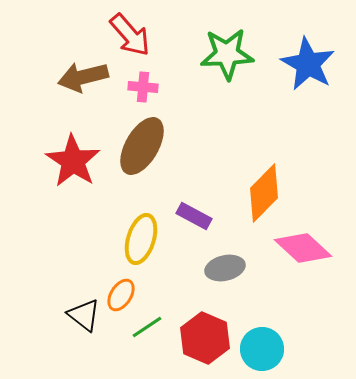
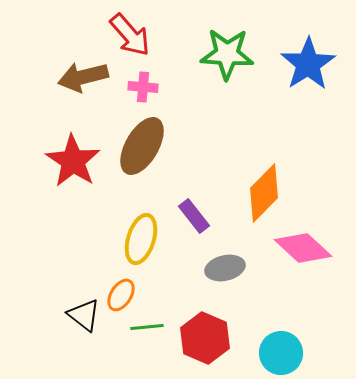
green star: rotated 6 degrees clockwise
blue star: rotated 10 degrees clockwise
purple rectangle: rotated 24 degrees clockwise
green line: rotated 28 degrees clockwise
cyan circle: moved 19 px right, 4 px down
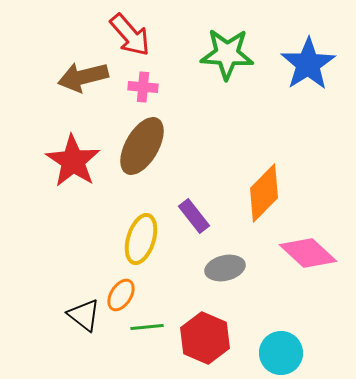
pink diamond: moved 5 px right, 5 px down
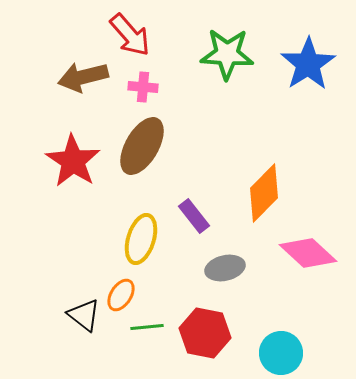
red hexagon: moved 5 px up; rotated 12 degrees counterclockwise
